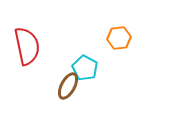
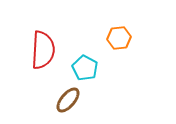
red semicircle: moved 16 px right, 4 px down; rotated 15 degrees clockwise
brown ellipse: moved 14 px down; rotated 12 degrees clockwise
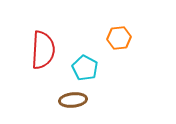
brown ellipse: moved 5 px right; rotated 44 degrees clockwise
